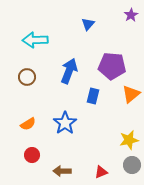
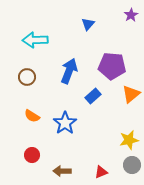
blue rectangle: rotated 35 degrees clockwise
orange semicircle: moved 4 px right, 8 px up; rotated 63 degrees clockwise
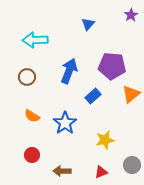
yellow star: moved 24 px left
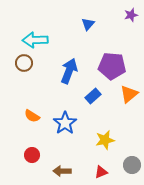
purple star: rotated 16 degrees clockwise
brown circle: moved 3 px left, 14 px up
orange triangle: moved 2 px left
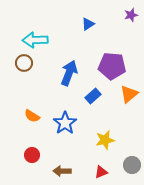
blue triangle: rotated 16 degrees clockwise
blue arrow: moved 2 px down
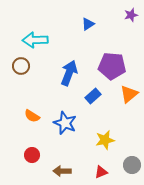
brown circle: moved 3 px left, 3 px down
blue star: rotated 15 degrees counterclockwise
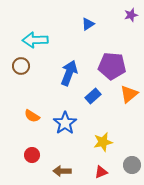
blue star: rotated 15 degrees clockwise
yellow star: moved 2 px left, 2 px down
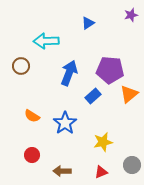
blue triangle: moved 1 px up
cyan arrow: moved 11 px right, 1 px down
purple pentagon: moved 2 px left, 4 px down
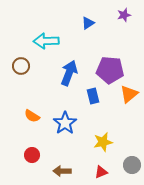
purple star: moved 7 px left
blue rectangle: rotated 63 degrees counterclockwise
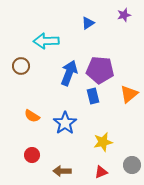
purple pentagon: moved 10 px left
